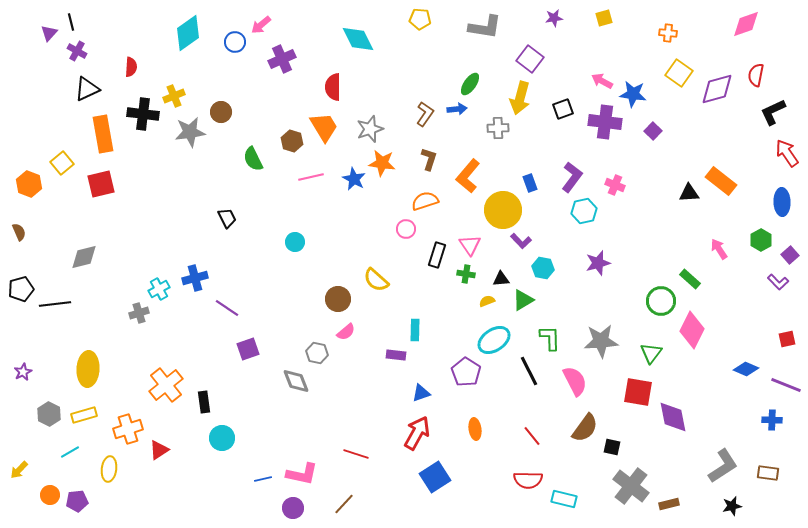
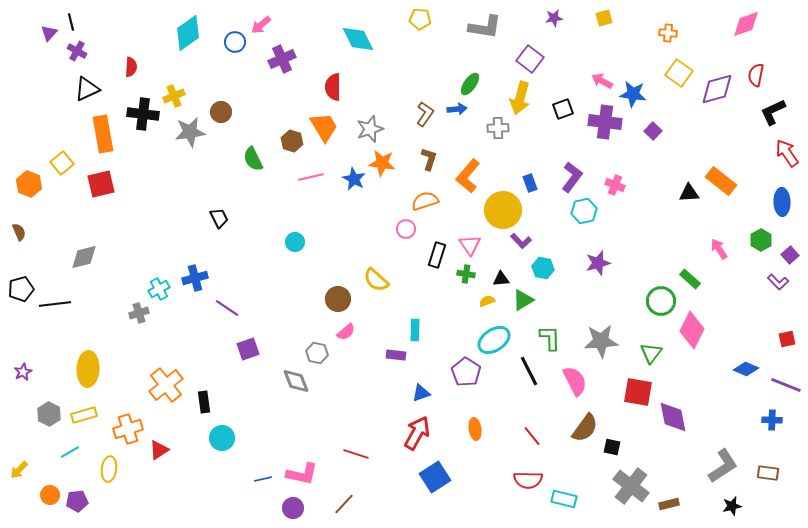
black trapezoid at (227, 218): moved 8 px left
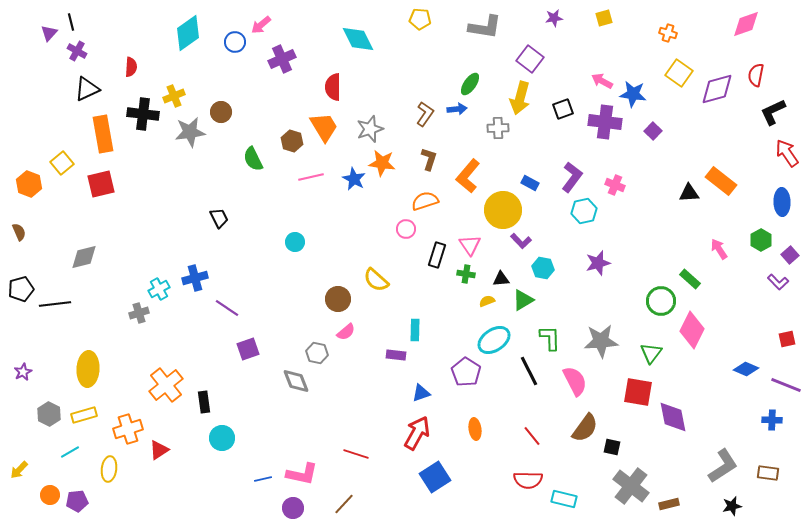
orange cross at (668, 33): rotated 12 degrees clockwise
blue rectangle at (530, 183): rotated 42 degrees counterclockwise
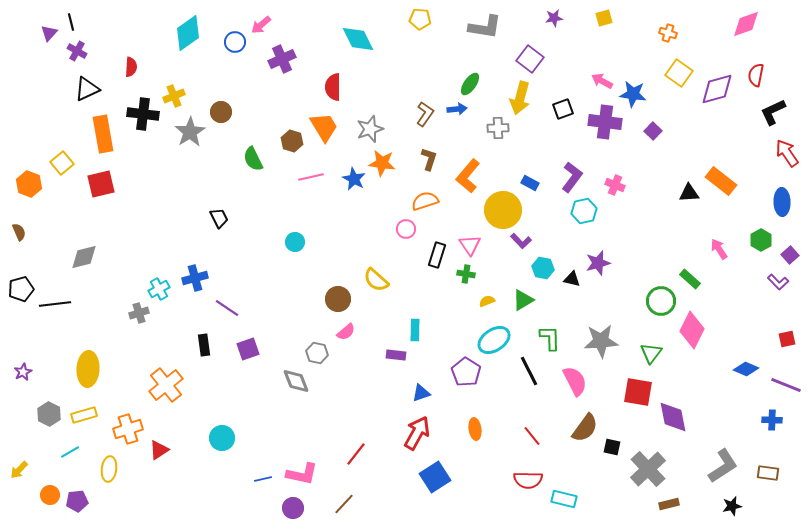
gray star at (190, 132): rotated 24 degrees counterclockwise
black triangle at (501, 279): moved 71 px right; rotated 18 degrees clockwise
black rectangle at (204, 402): moved 57 px up
red line at (356, 454): rotated 70 degrees counterclockwise
gray cross at (631, 486): moved 17 px right, 17 px up; rotated 9 degrees clockwise
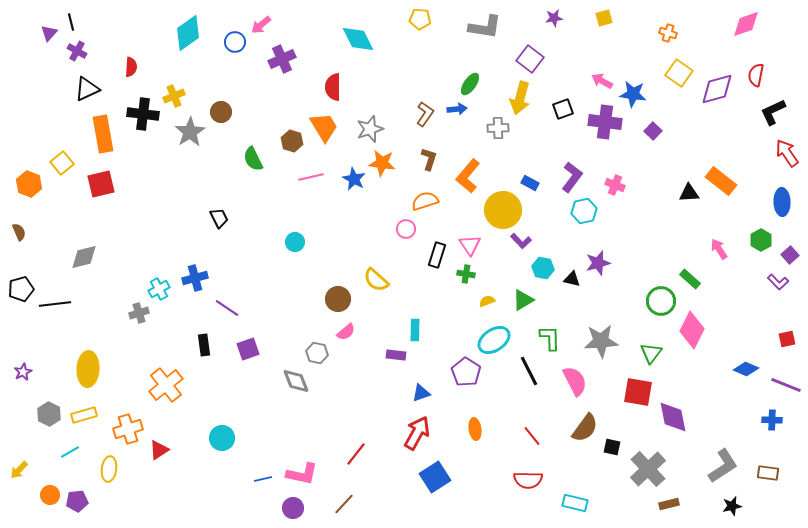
cyan rectangle at (564, 499): moved 11 px right, 4 px down
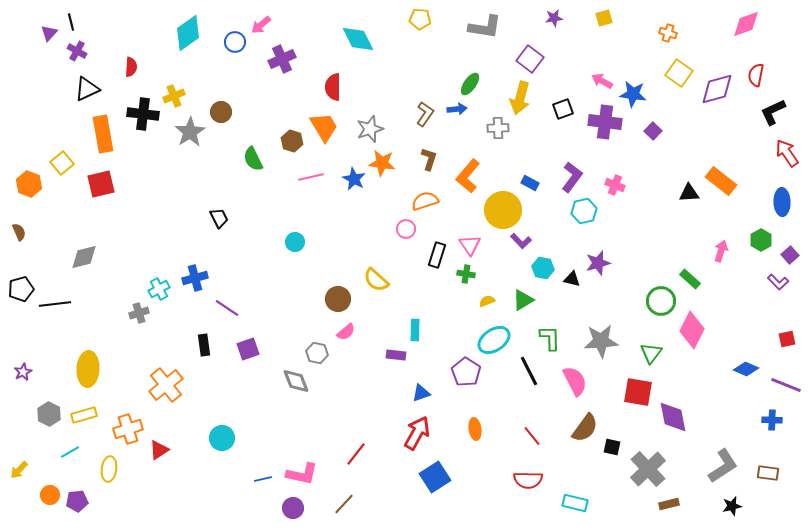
pink arrow at (719, 249): moved 2 px right, 2 px down; rotated 50 degrees clockwise
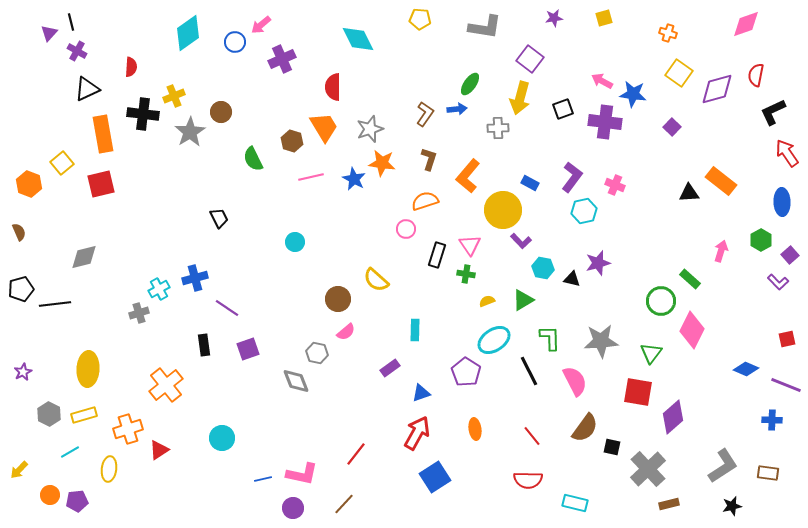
purple square at (653, 131): moved 19 px right, 4 px up
purple rectangle at (396, 355): moved 6 px left, 13 px down; rotated 42 degrees counterclockwise
purple diamond at (673, 417): rotated 60 degrees clockwise
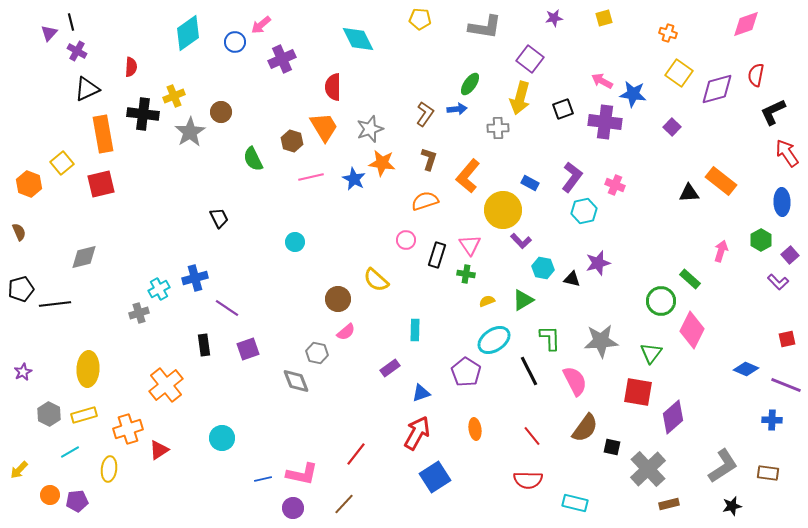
pink circle at (406, 229): moved 11 px down
